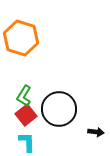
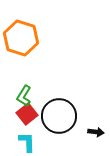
black circle: moved 7 px down
red square: moved 1 px right, 1 px up
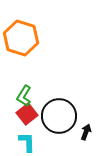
black arrow: moved 10 px left; rotated 77 degrees counterclockwise
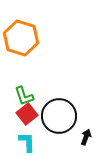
green L-shape: rotated 50 degrees counterclockwise
black arrow: moved 5 px down
